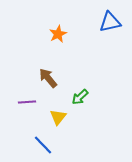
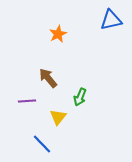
blue triangle: moved 1 px right, 2 px up
green arrow: rotated 24 degrees counterclockwise
purple line: moved 1 px up
blue line: moved 1 px left, 1 px up
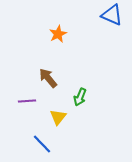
blue triangle: moved 1 px right, 5 px up; rotated 35 degrees clockwise
